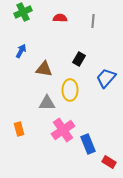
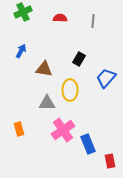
red rectangle: moved 1 px right, 1 px up; rotated 48 degrees clockwise
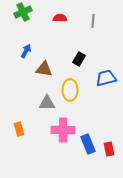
blue arrow: moved 5 px right
blue trapezoid: rotated 35 degrees clockwise
pink cross: rotated 35 degrees clockwise
red rectangle: moved 1 px left, 12 px up
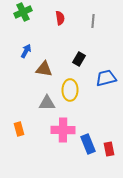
red semicircle: rotated 80 degrees clockwise
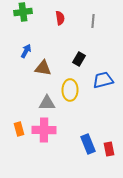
green cross: rotated 18 degrees clockwise
brown triangle: moved 1 px left, 1 px up
blue trapezoid: moved 3 px left, 2 px down
pink cross: moved 19 px left
